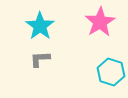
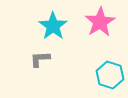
cyan star: moved 13 px right
cyan hexagon: moved 1 px left, 3 px down
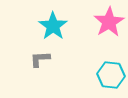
pink star: moved 9 px right
cyan hexagon: moved 1 px right; rotated 12 degrees counterclockwise
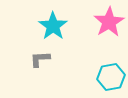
cyan hexagon: moved 2 px down; rotated 16 degrees counterclockwise
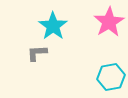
gray L-shape: moved 3 px left, 6 px up
